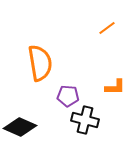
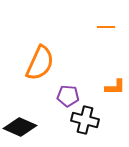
orange line: moved 1 px left, 1 px up; rotated 36 degrees clockwise
orange semicircle: rotated 33 degrees clockwise
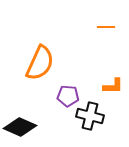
orange L-shape: moved 2 px left, 1 px up
black cross: moved 5 px right, 4 px up
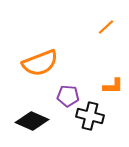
orange line: rotated 42 degrees counterclockwise
orange semicircle: rotated 45 degrees clockwise
black diamond: moved 12 px right, 6 px up
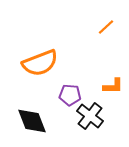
purple pentagon: moved 2 px right, 1 px up
black cross: rotated 24 degrees clockwise
black diamond: rotated 44 degrees clockwise
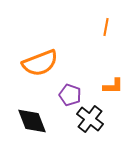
orange line: rotated 36 degrees counterclockwise
purple pentagon: rotated 15 degrees clockwise
black cross: moved 3 px down
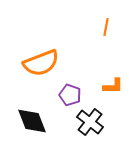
orange semicircle: moved 1 px right
black cross: moved 3 px down
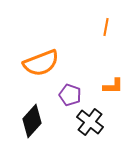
black diamond: rotated 64 degrees clockwise
